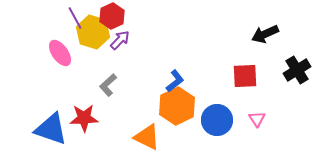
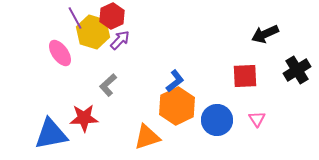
blue triangle: moved 5 px down; rotated 30 degrees counterclockwise
orange triangle: rotated 44 degrees counterclockwise
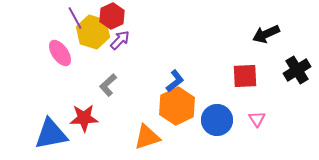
black arrow: moved 1 px right
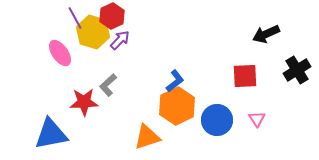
red star: moved 16 px up
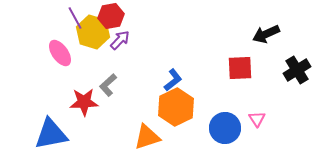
red hexagon: moved 1 px left; rotated 15 degrees clockwise
red square: moved 5 px left, 8 px up
blue L-shape: moved 2 px left, 1 px up
orange hexagon: moved 1 px left, 1 px down
blue circle: moved 8 px right, 8 px down
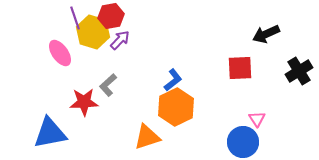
purple line: rotated 10 degrees clockwise
black cross: moved 2 px right, 1 px down
blue circle: moved 18 px right, 14 px down
blue triangle: moved 1 px left, 1 px up
